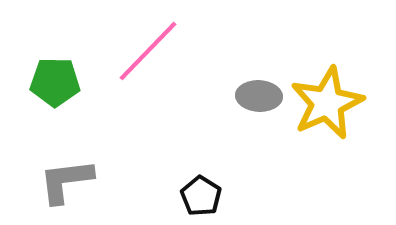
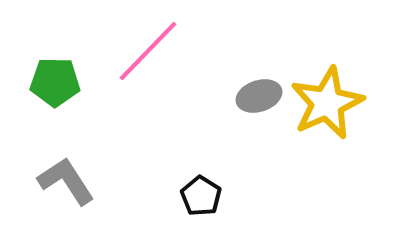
gray ellipse: rotated 21 degrees counterclockwise
gray L-shape: rotated 64 degrees clockwise
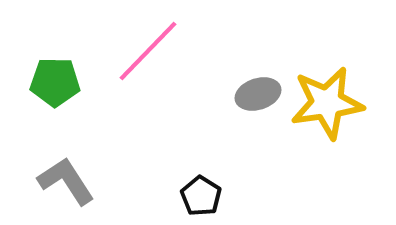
gray ellipse: moved 1 px left, 2 px up
yellow star: rotated 16 degrees clockwise
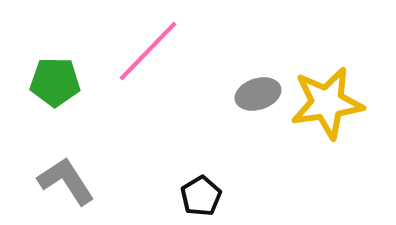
black pentagon: rotated 9 degrees clockwise
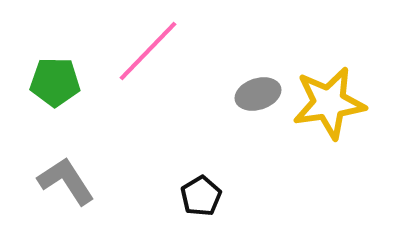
yellow star: moved 2 px right
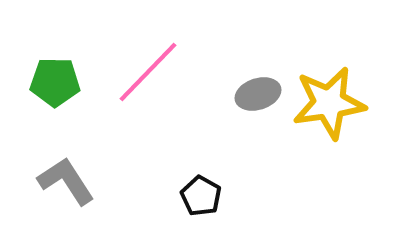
pink line: moved 21 px down
black pentagon: rotated 12 degrees counterclockwise
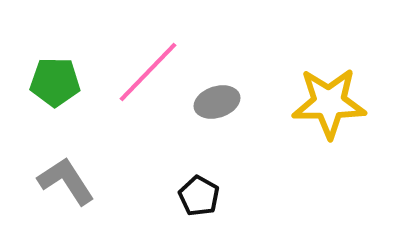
gray ellipse: moved 41 px left, 8 px down
yellow star: rotated 8 degrees clockwise
black pentagon: moved 2 px left
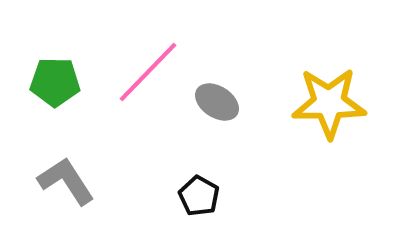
gray ellipse: rotated 51 degrees clockwise
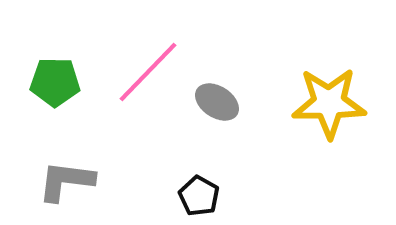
gray L-shape: rotated 50 degrees counterclockwise
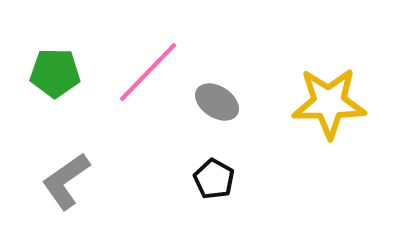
green pentagon: moved 9 px up
gray L-shape: rotated 42 degrees counterclockwise
black pentagon: moved 15 px right, 17 px up
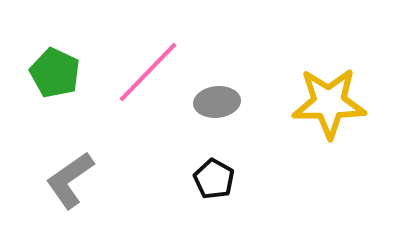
green pentagon: rotated 24 degrees clockwise
gray ellipse: rotated 39 degrees counterclockwise
gray L-shape: moved 4 px right, 1 px up
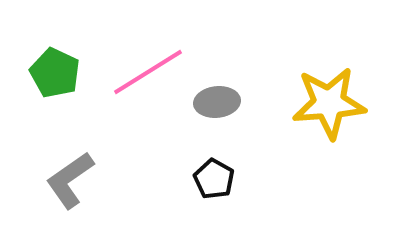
pink line: rotated 14 degrees clockwise
yellow star: rotated 4 degrees counterclockwise
